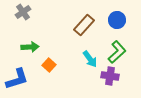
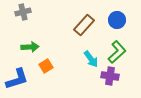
gray cross: rotated 21 degrees clockwise
cyan arrow: moved 1 px right
orange square: moved 3 px left, 1 px down; rotated 16 degrees clockwise
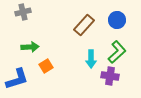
cyan arrow: rotated 36 degrees clockwise
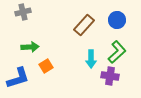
blue L-shape: moved 1 px right, 1 px up
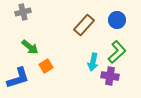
green arrow: rotated 42 degrees clockwise
cyan arrow: moved 2 px right, 3 px down; rotated 12 degrees clockwise
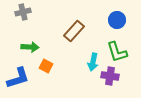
brown rectangle: moved 10 px left, 6 px down
green arrow: rotated 36 degrees counterclockwise
green L-shape: rotated 115 degrees clockwise
orange square: rotated 32 degrees counterclockwise
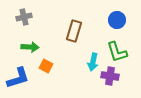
gray cross: moved 1 px right, 5 px down
brown rectangle: rotated 25 degrees counterclockwise
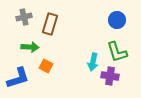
brown rectangle: moved 24 px left, 7 px up
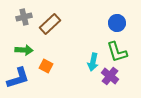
blue circle: moved 3 px down
brown rectangle: rotated 30 degrees clockwise
green arrow: moved 6 px left, 3 px down
purple cross: rotated 30 degrees clockwise
